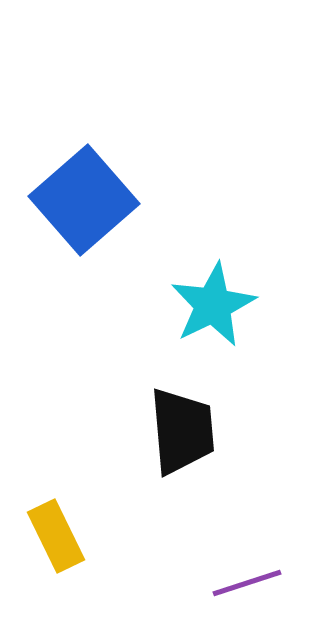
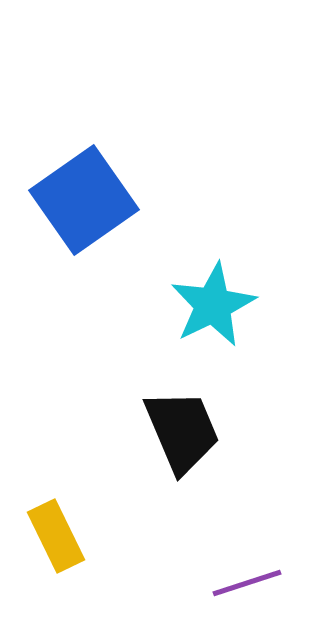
blue square: rotated 6 degrees clockwise
black trapezoid: rotated 18 degrees counterclockwise
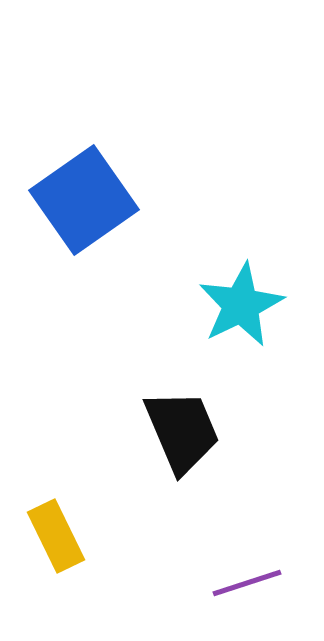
cyan star: moved 28 px right
